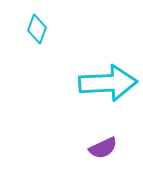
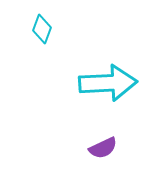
cyan diamond: moved 5 px right
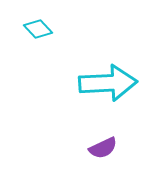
cyan diamond: moved 4 px left; rotated 64 degrees counterclockwise
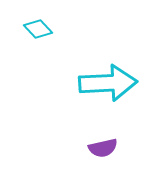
purple semicircle: rotated 12 degrees clockwise
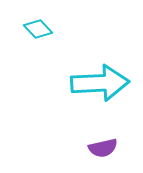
cyan arrow: moved 8 px left
